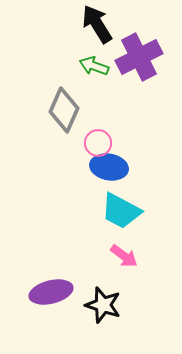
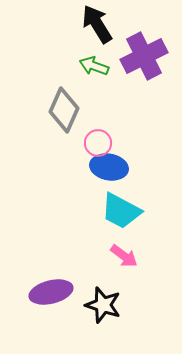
purple cross: moved 5 px right, 1 px up
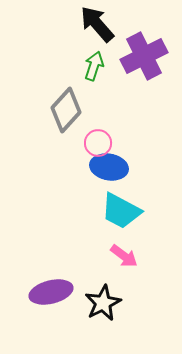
black arrow: rotated 9 degrees counterclockwise
green arrow: rotated 88 degrees clockwise
gray diamond: moved 2 px right; rotated 18 degrees clockwise
black star: moved 2 px up; rotated 27 degrees clockwise
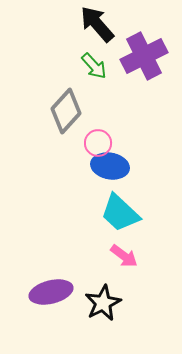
green arrow: rotated 120 degrees clockwise
gray diamond: moved 1 px down
blue ellipse: moved 1 px right, 1 px up
cyan trapezoid: moved 1 px left, 2 px down; rotated 15 degrees clockwise
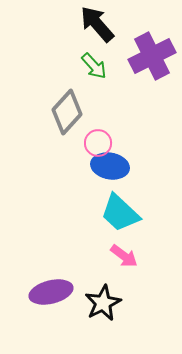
purple cross: moved 8 px right
gray diamond: moved 1 px right, 1 px down
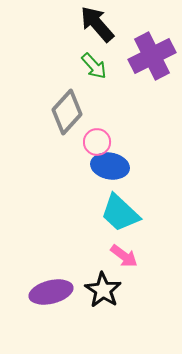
pink circle: moved 1 px left, 1 px up
black star: moved 13 px up; rotated 12 degrees counterclockwise
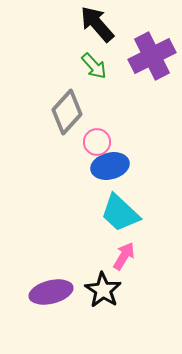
blue ellipse: rotated 24 degrees counterclockwise
pink arrow: rotated 96 degrees counterclockwise
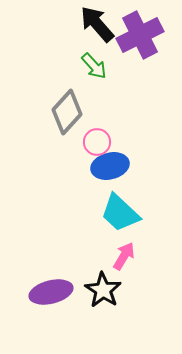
purple cross: moved 12 px left, 21 px up
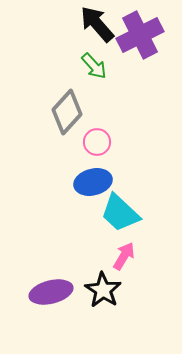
blue ellipse: moved 17 px left, 16 px down
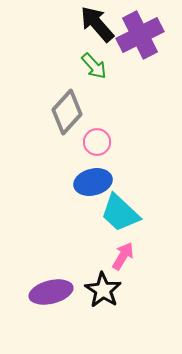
pink arrow: moved 1 px left
